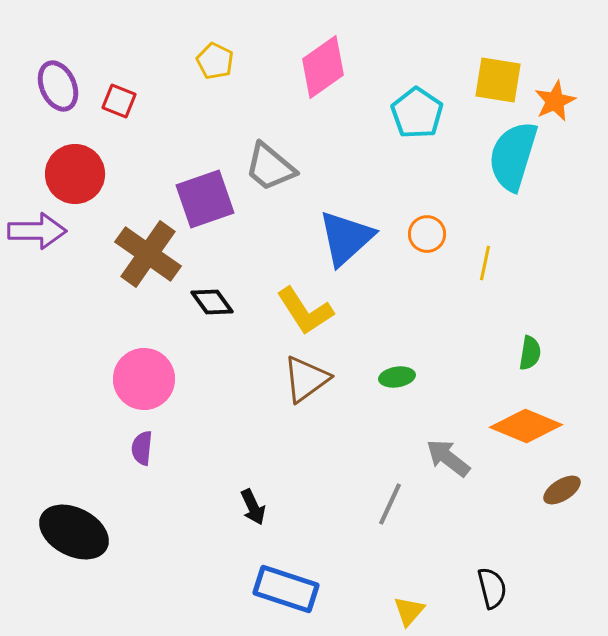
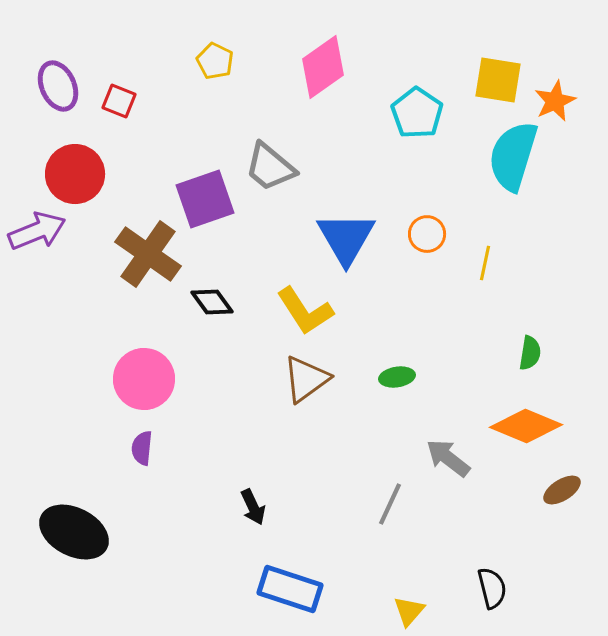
purple arrow: rotated 22 degrees counterclockwise
blue triangle: rotated 18 degrees counterclockwise
blue rectangle: moved 4 px right
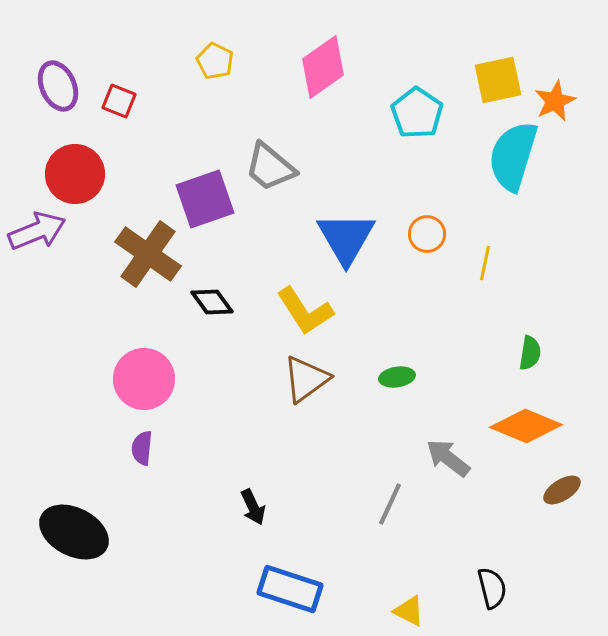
yellow square: rotated 21 degrees counterclockwise
yellow triangle: rotated 44 degrees counterclockwise
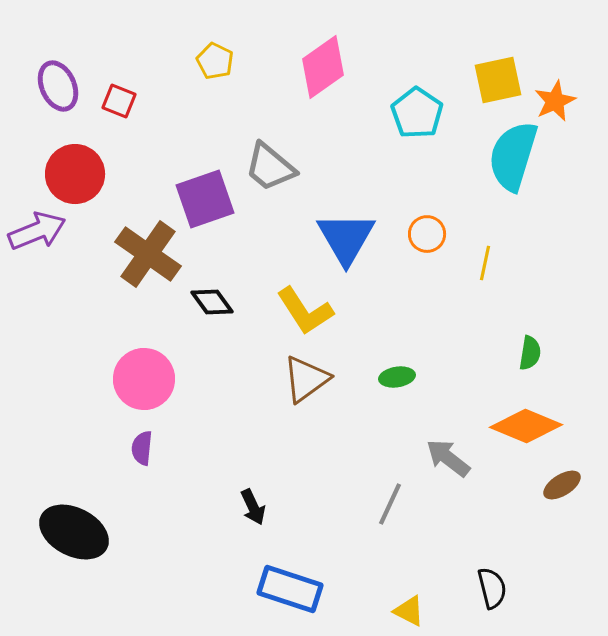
brown ellipse: moved 5 px up
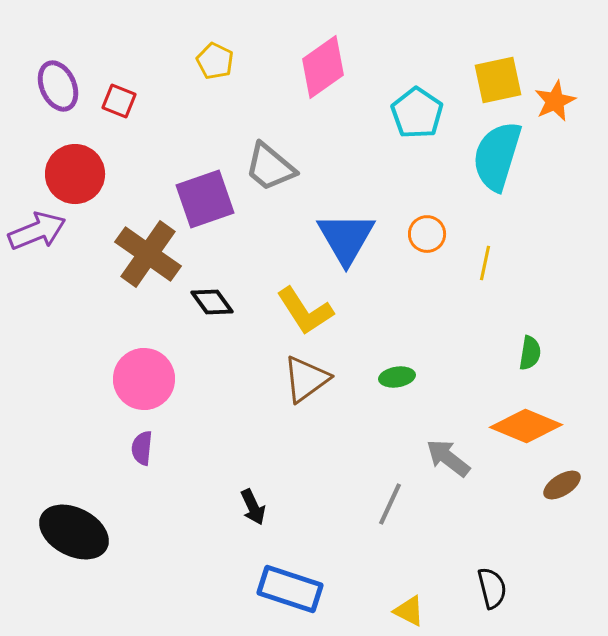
cyan semicircle: moved 16 px left
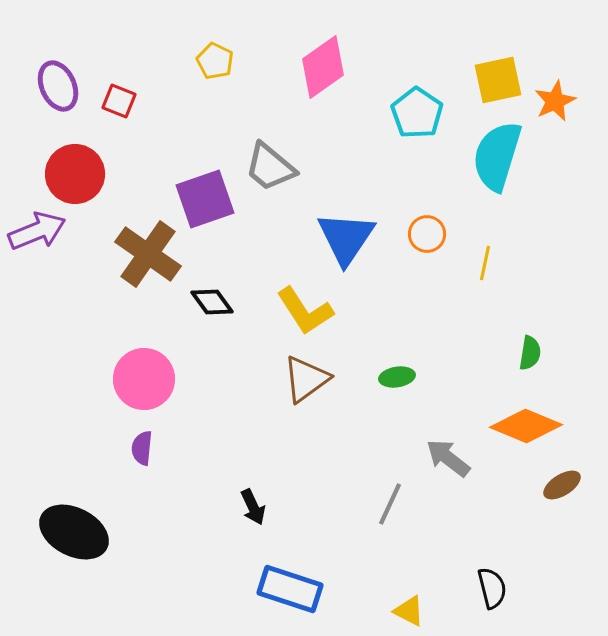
blue triangle: rotated 4 degrees clockwise
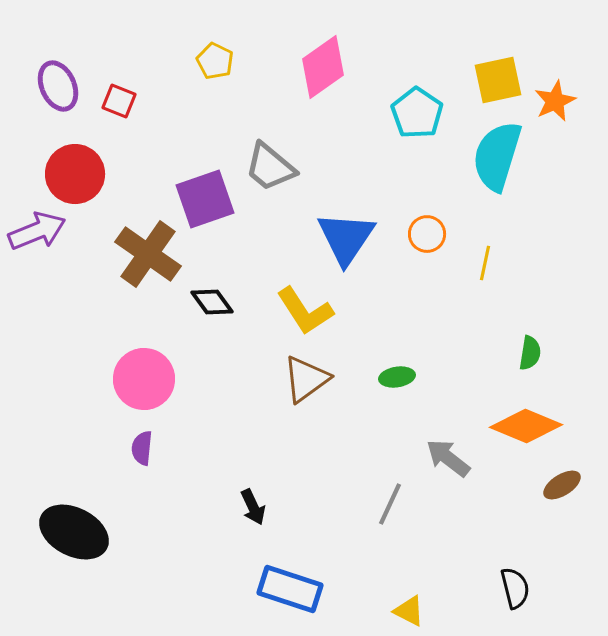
black semicircle: moved 23 px right
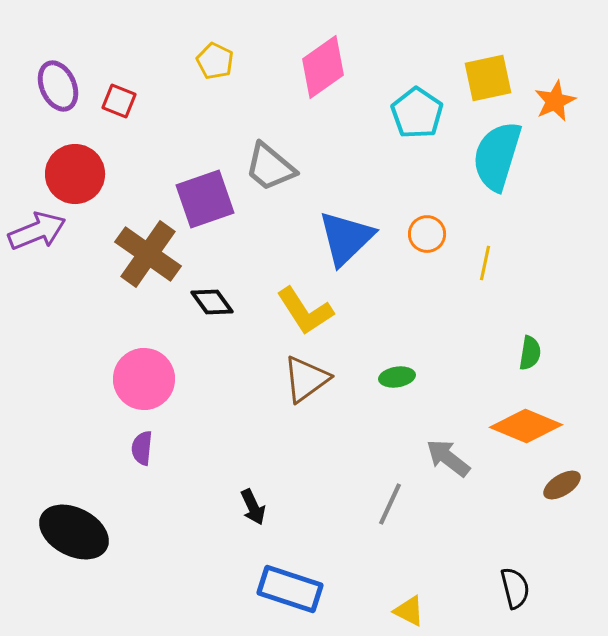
yellow square: moved 10 px left, 2 px up
blue triangle: rotated 12 degrees clockwise
